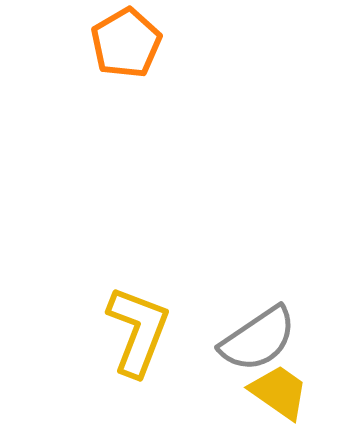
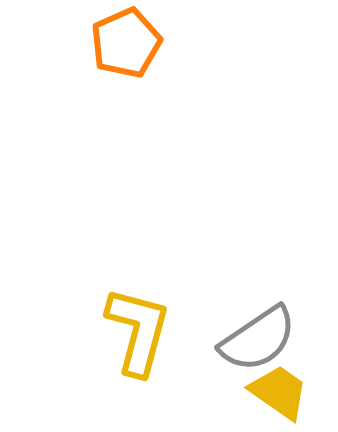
orange pentagon: rotated 6 degrees clockwise
yellow L-shape: rotated 6 degrees counterclockwise
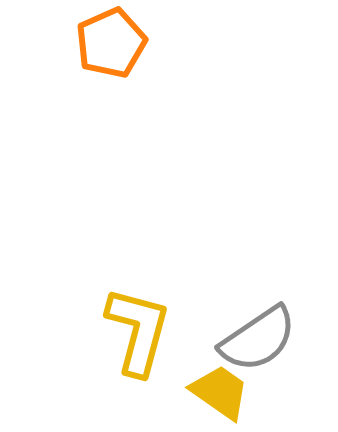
orange pentagon: moved 15 px left
yellow trapezoid: moved 59 px left
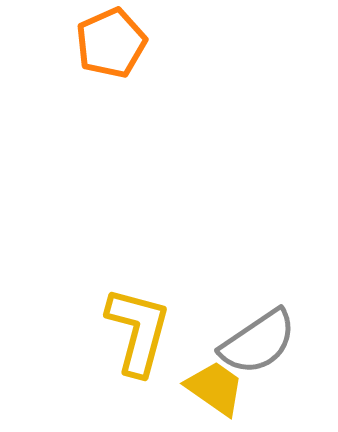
gray semicircle: moved 3 px down
yellow trapezoid: moved 5 px left, 4 px up
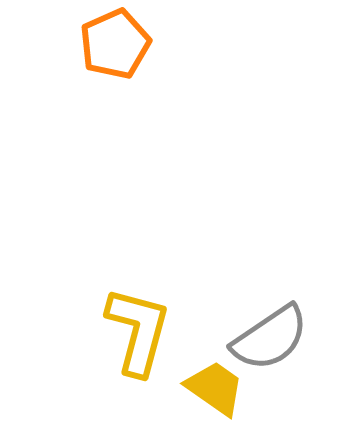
orange pentagon: moved 4 px right, 1 px down
gray semicircle: moved 12 px right, 4 px up
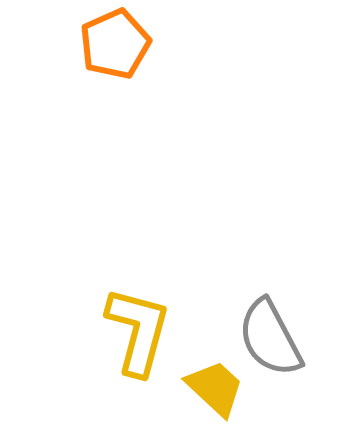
gray semicircle: rotated 96 degrees clockwise
yellow trapezoid: rotated 8 degrees clockwise
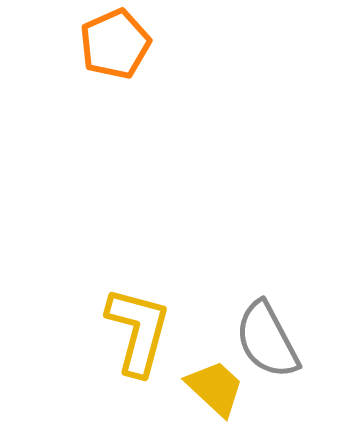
gray semicircle: moved 3 px left, 2 px down
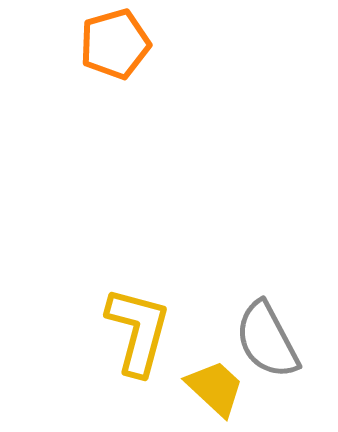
orange pentagon: rotated 8 degrees clockwise
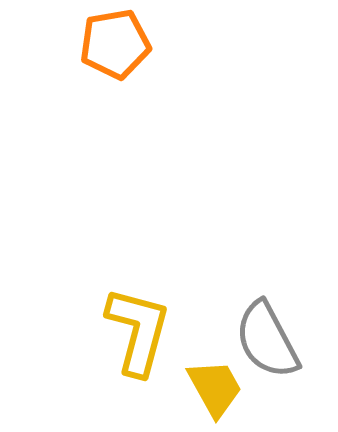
orange pentagon: rotated 6 degrees clockwise
yellow trapezoid: rotated 18 degrees clockwise
